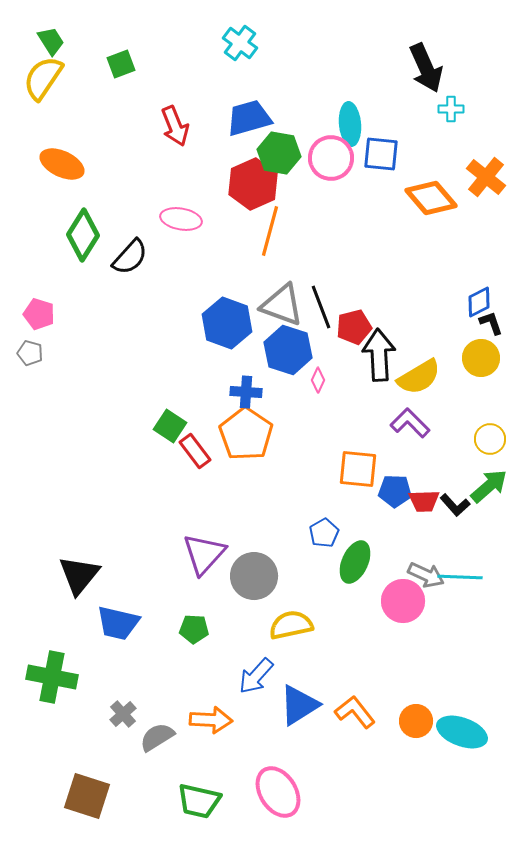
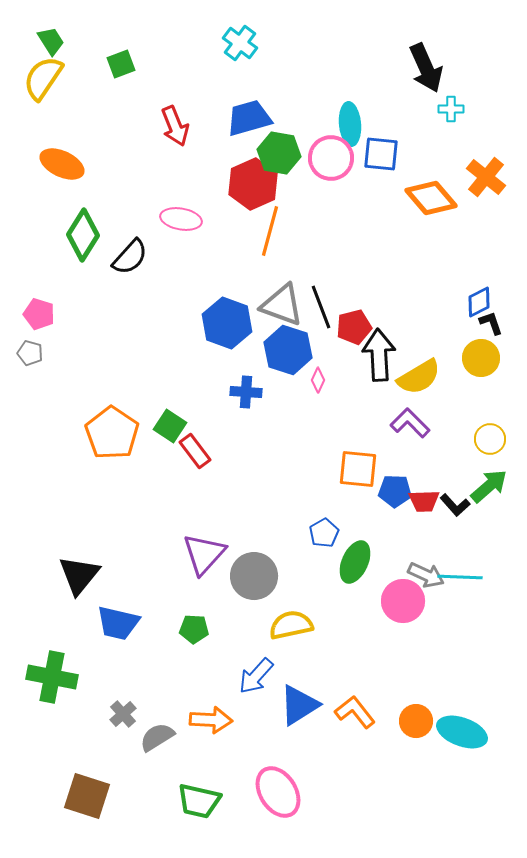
orange pentagon at (246, 434): moved 134 px left, 1 px up
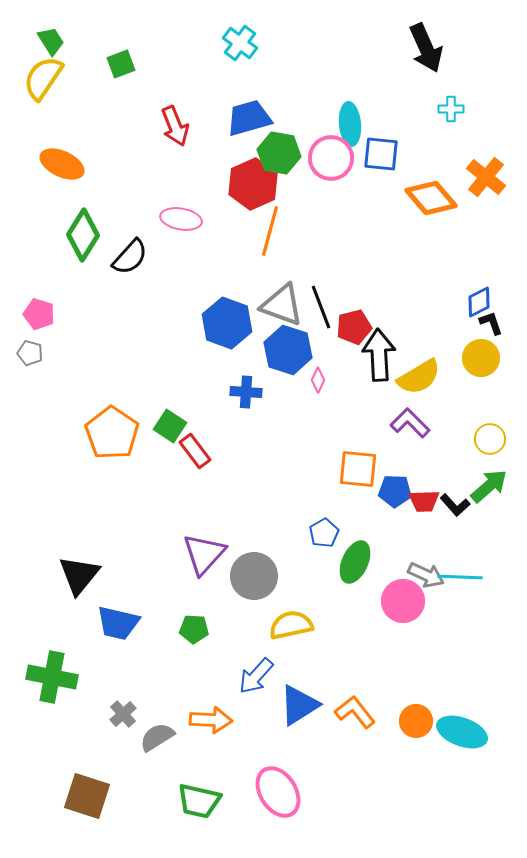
black arrow at (426, 68): moved 20 px up
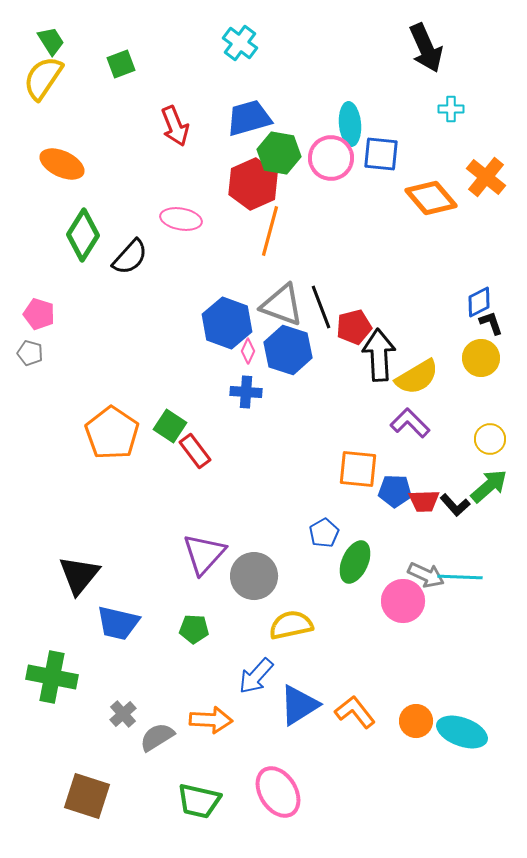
yellow semicircle at (419, 377): moved 2 px left
pink diamond at (318, 380): moved 70 px left, 29 px up
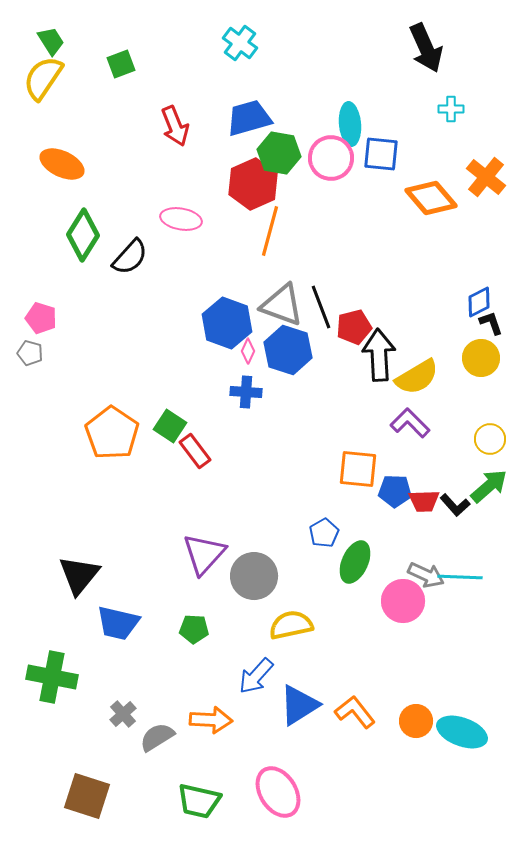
pink pentagon at (39, 314): moved 2 px right, 4 px down
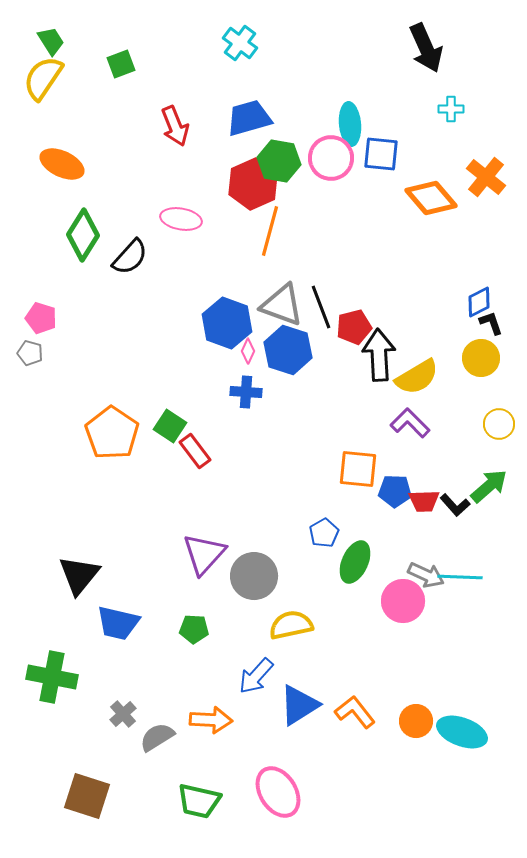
green hexagon at (279, 153): moved 8 px down
yellow circle at (490, 439): moved 9 px right, 15 px up
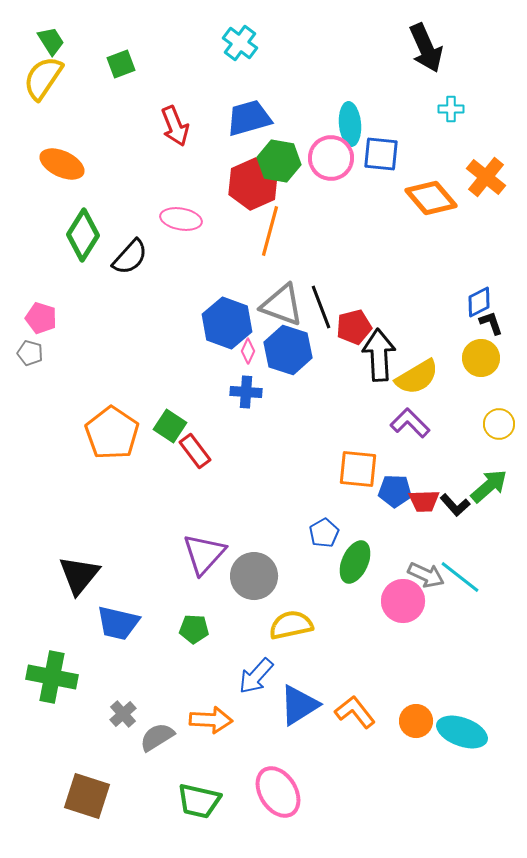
cyan line at (460, 577): rotated 36 degrees clockwise
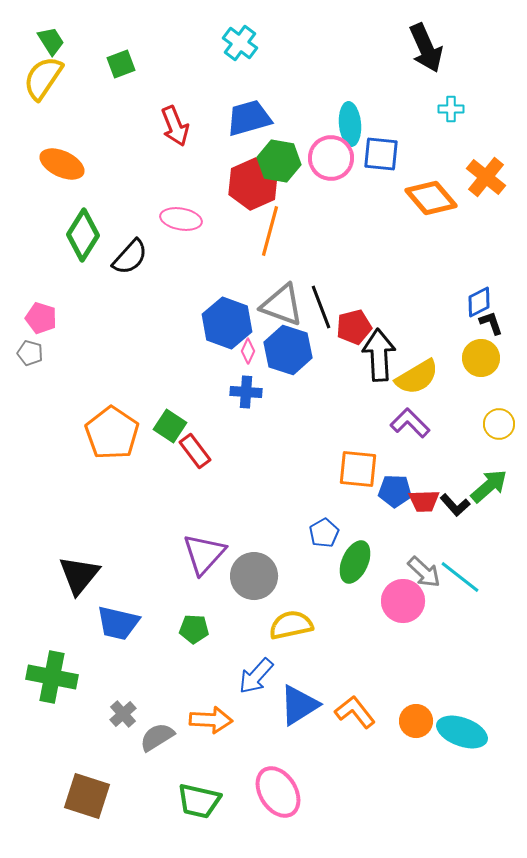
gray arrow at (426, 575): moved 2 px left, 3 px up; rotated 18 degrees clockwise
